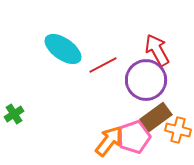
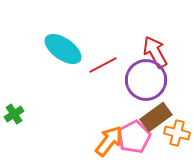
red arrow: moved 2 px left, 2 px down
orange cross: moved 1 px left, 3 px down
pink pentagon: rotated 8 degrees counterclockwise
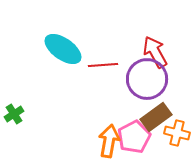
red line: rotated 24 degrees clockwise
purple circle: moved 1 px right, 1 px up
orange arrow: rotated 28 degrees counterclockwise
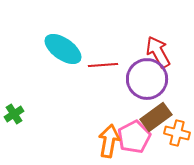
red arrow: moved 3 px right
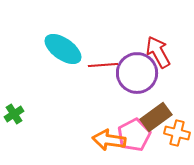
purple circle: moved 10 px left, 6 px up
pink pentagon: moved 2 px up
orange arrow: moved 1 px up; rotated 92 degrees counterclockwise
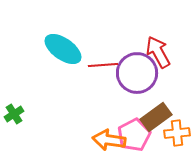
orange cross: rotated 20 degrees counterclockwise
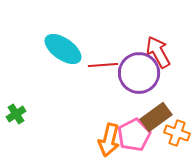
purple circle: moved 2 px right
green cross: moved 2 px right
orange cross: rotated 25 degrees clockwise
orange arrow: rotated 84 degrees counterclockwise
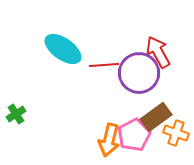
red line: moved 1 px right
orange cross: moved 1 px left
